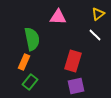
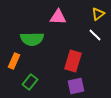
green semicircle: rotated 100 degrees clockwise
orange rectangle: moved 10 px left, 1 px up
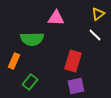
pink triangle: moved 2 px left, 1 px down
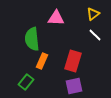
yellow triangle: moved 5 px left
green semicircle: rotated 85 degrees clockwise
orange rectangle: moved 28 px right
green rectangle: moved 4 px left
purple square: moved 2 px left
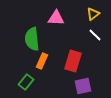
purple square: moved 9 px right
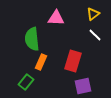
orange rectangle: moved 1 px left, 1 px down
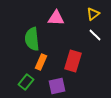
purple square: moved 26 px left
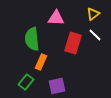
red rectangle: moved 18 px up
